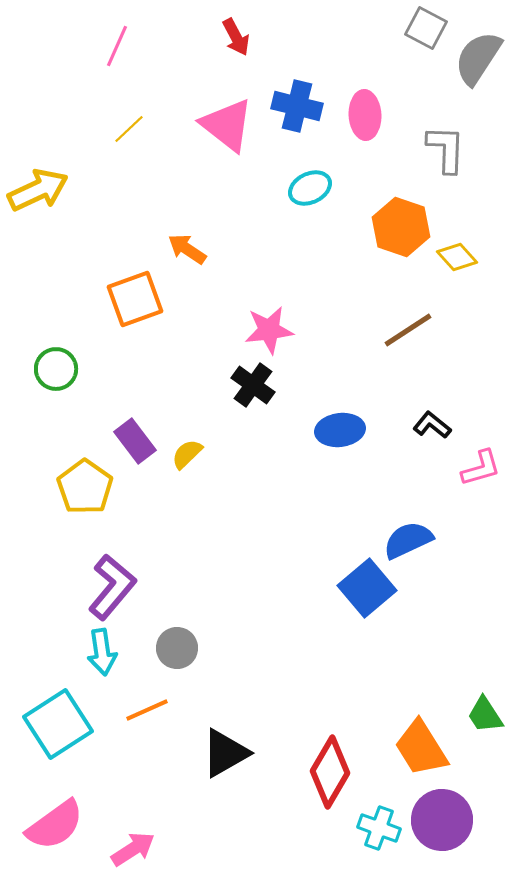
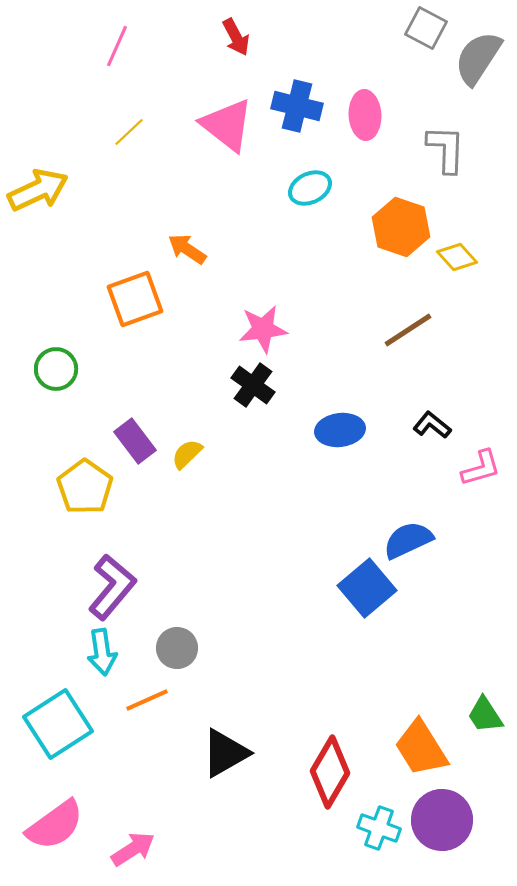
yellow line: moved 3 px down
pink star: moved 6 px left, 1 px up
orange line: moved 10 px up
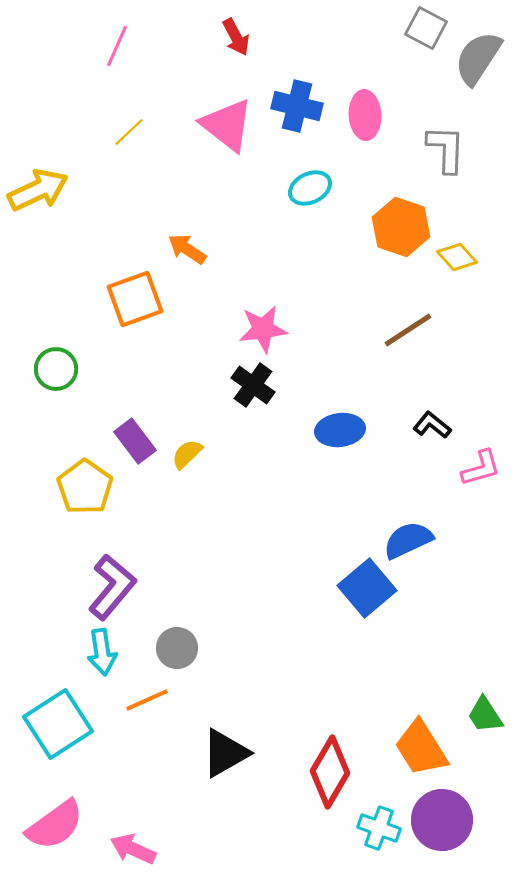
pink arrow: rotated 123 degrees counterclockwise
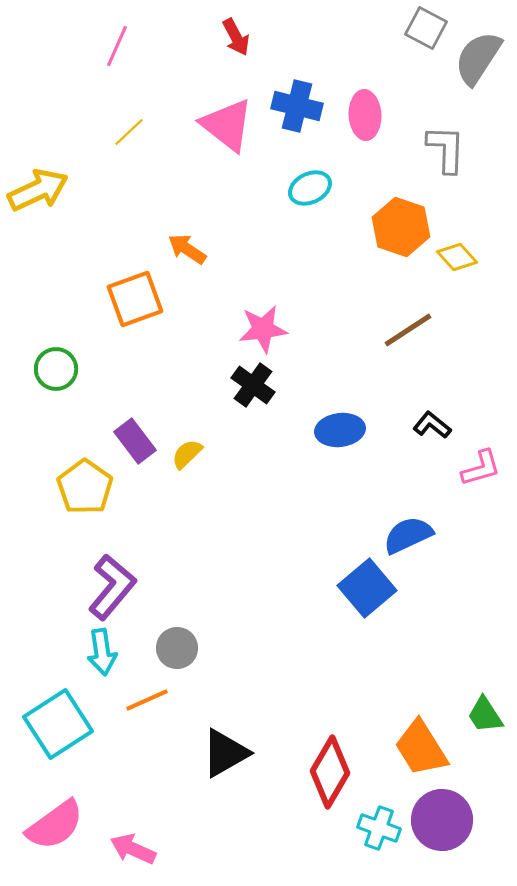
blue semicircle: moved 5 px up
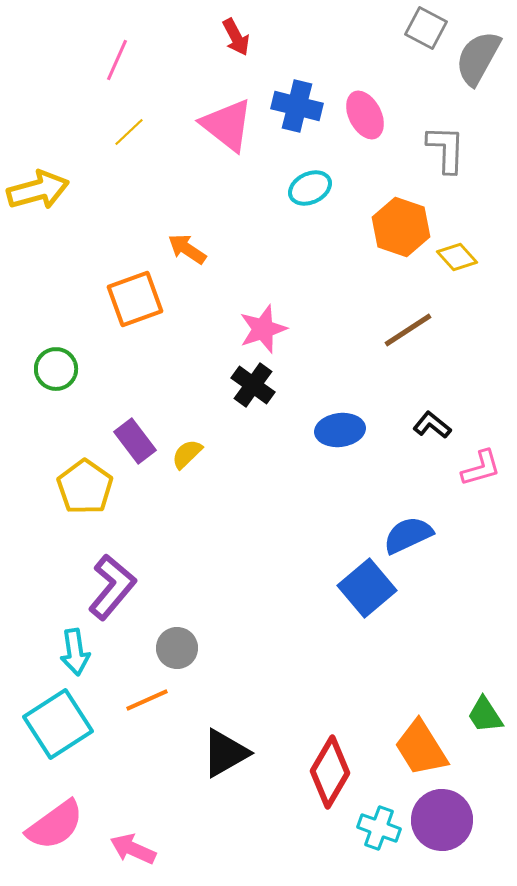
pink line: moved 14 px down
gray semicircle: rotated 4 degrees counterclockwise
pink ellipse: rotated 24 degrees counterclockwise
yellow arrow: rotated 10 degrees clockwise
pink star: rotated 12 degrees counterclockwise
cyan arrow: moved 27 px left
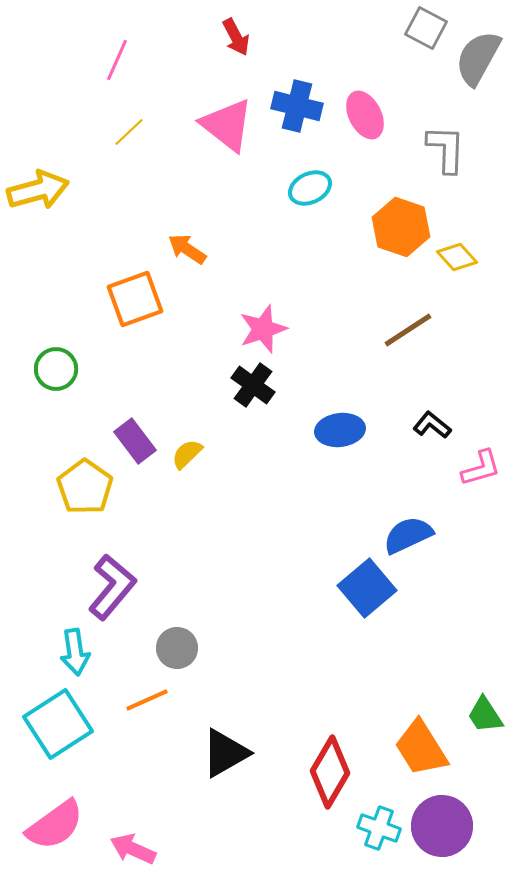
purple circle: moved 6 px down
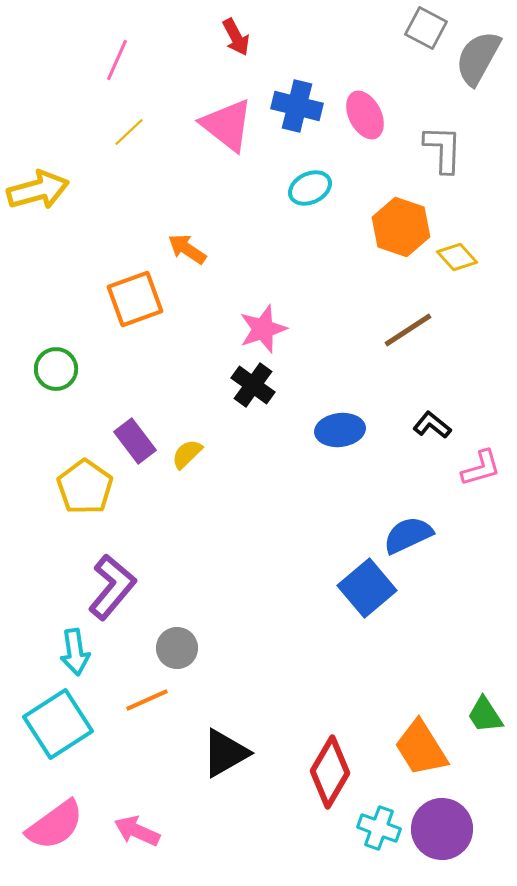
gray L-shape: moved 3 px left
purple circle: moved 3 px down
pink arrow: moved 4 px right, 18 px up
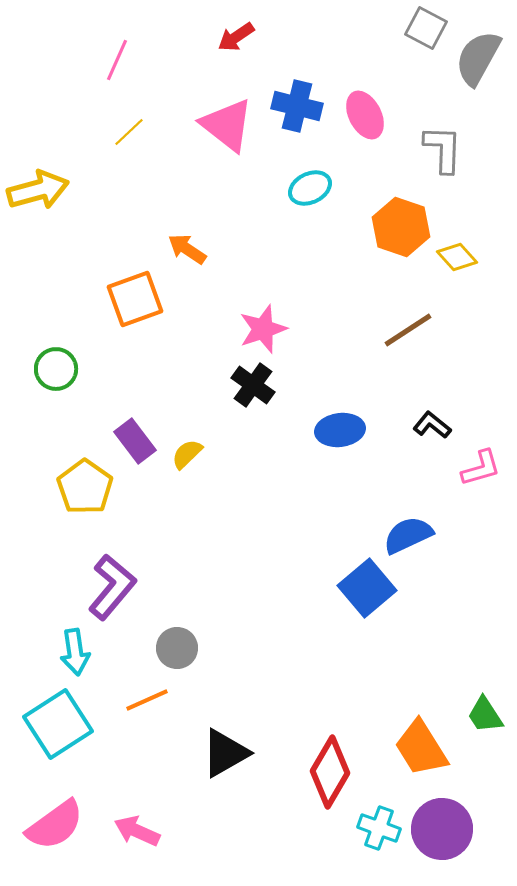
red arrow: rotated 84 degrees clockwise
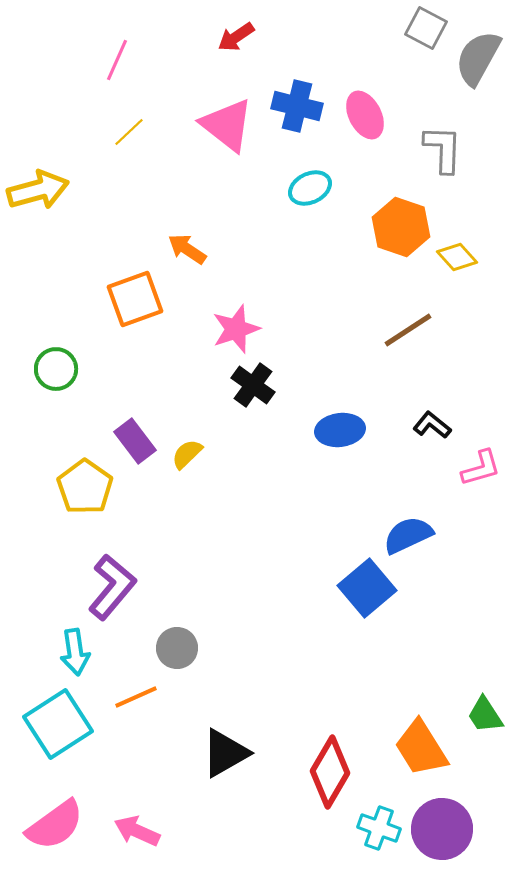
pink star: moved 27 px left
orange line: moved 11 px left, 3 px up
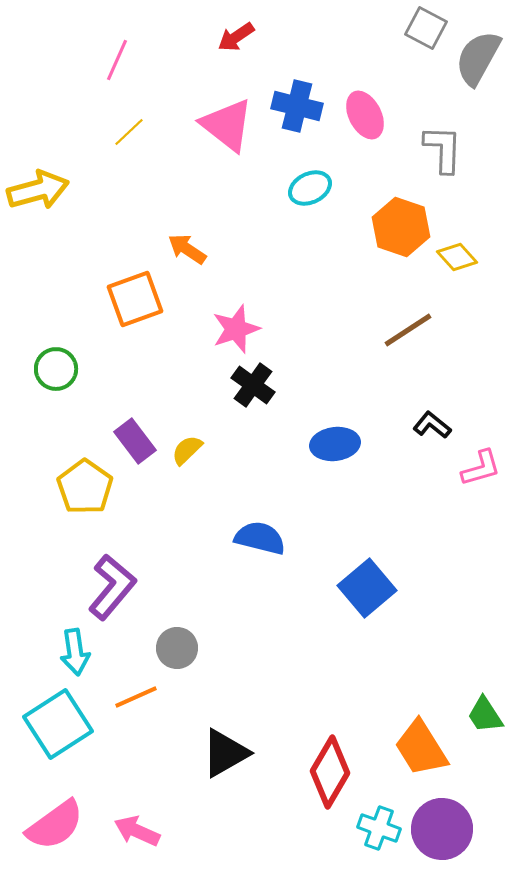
blue ellipse: moved 5 px left, 14 px down
yellow semicircle: moved 4 px up
blue semicircle: moved 148 px left, 3 px down; rotated 39 degrees clockwise
